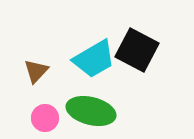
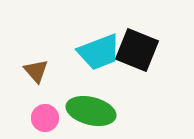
black square: rotated 6 degrees counterclockwise
cyan trapezoid: moved 5 px right, 7 px up; rotated 9 degrees clockwise
brown triangle: rotated 24 degrees counterclockwise
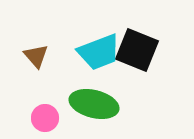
brown triangle: moved 15 px up
green ellipse: moved 3 px right, 7 px up
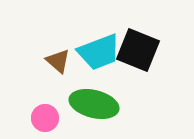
black square: moved 1 px right
brown triangle: moved 22 px right, 5 px down; rotated 8 degrees counterclockwise
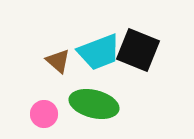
pink circle: moved 1 px left, 4 px up
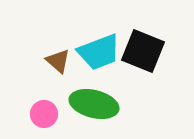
black square: moved 5 px right, 1 px down
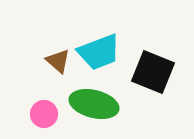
black square: moved 10 px right, 21 px down
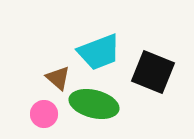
brown triangle: moved 17 px down
